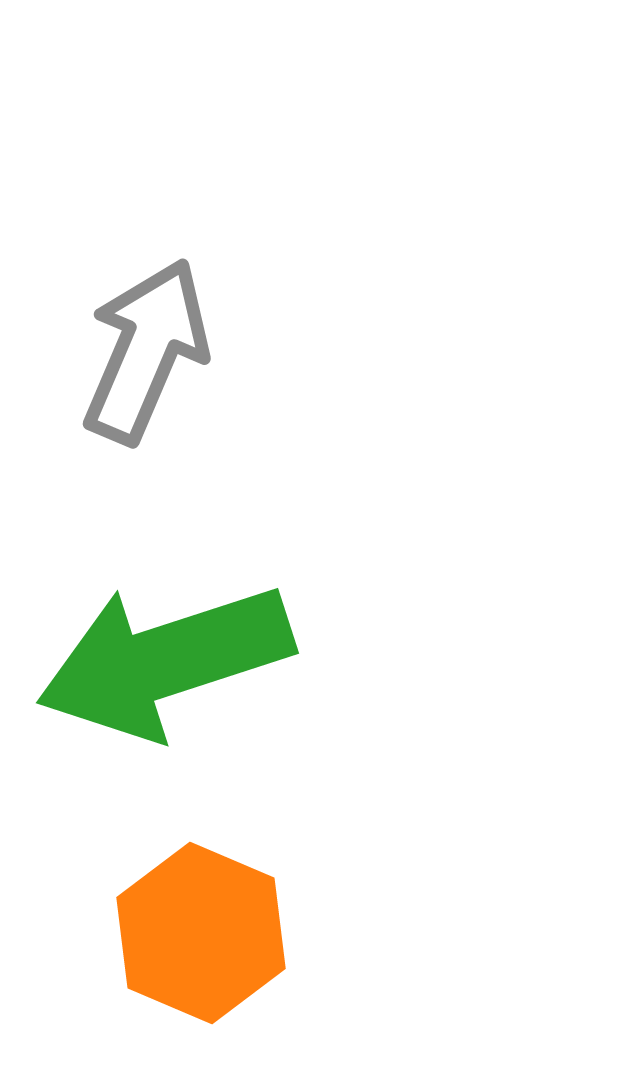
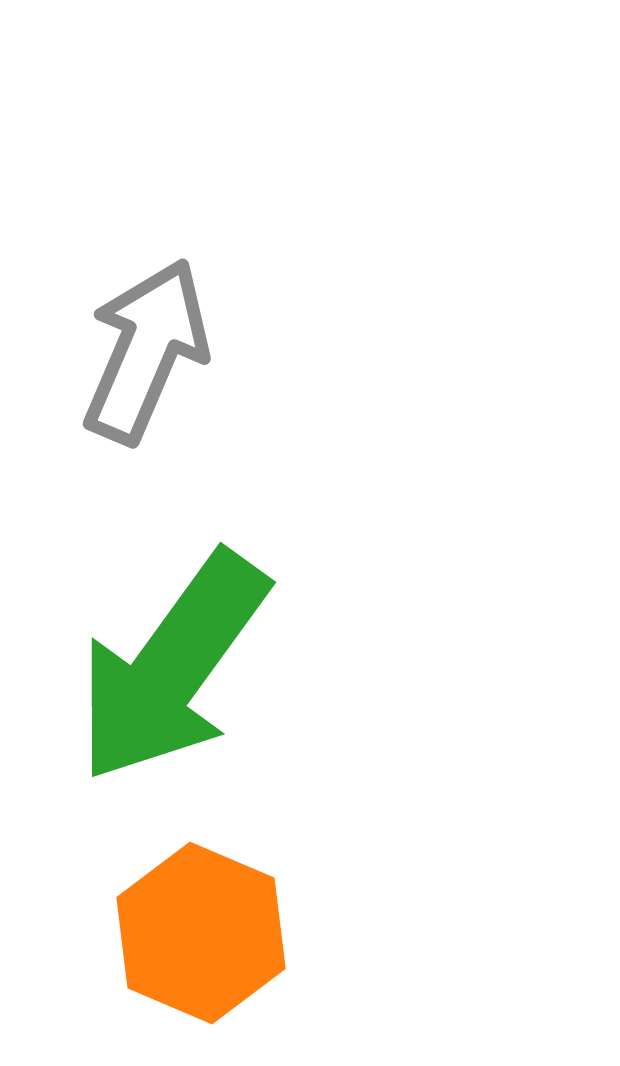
green arrow: moved 7 px right, 6 px down; rotated 36 degrees counterclockwise
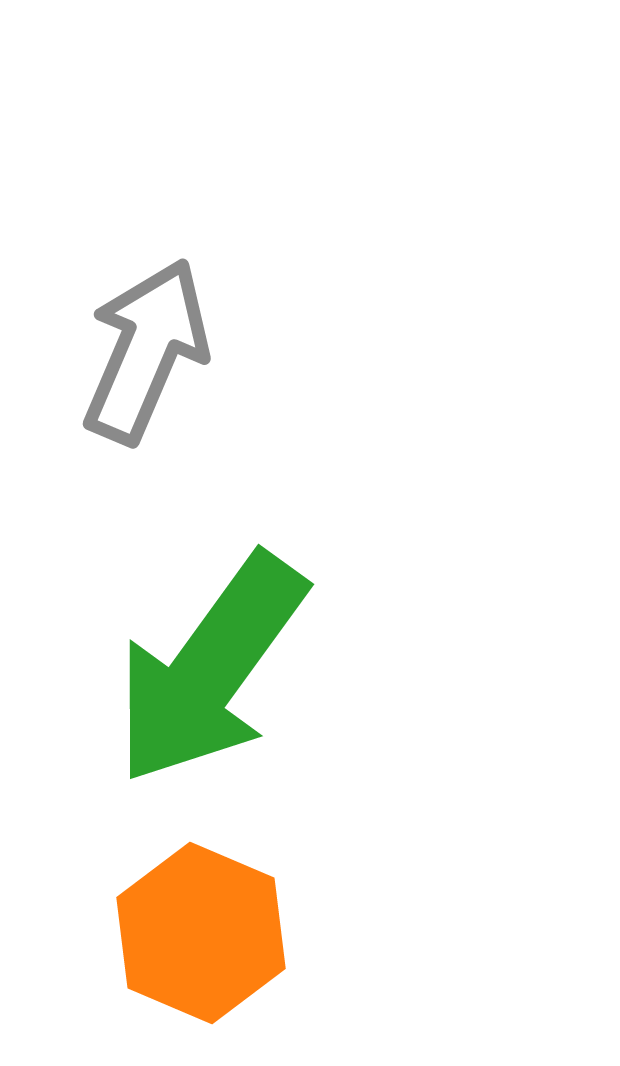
green arrow: moved 38 px right, 2 px down
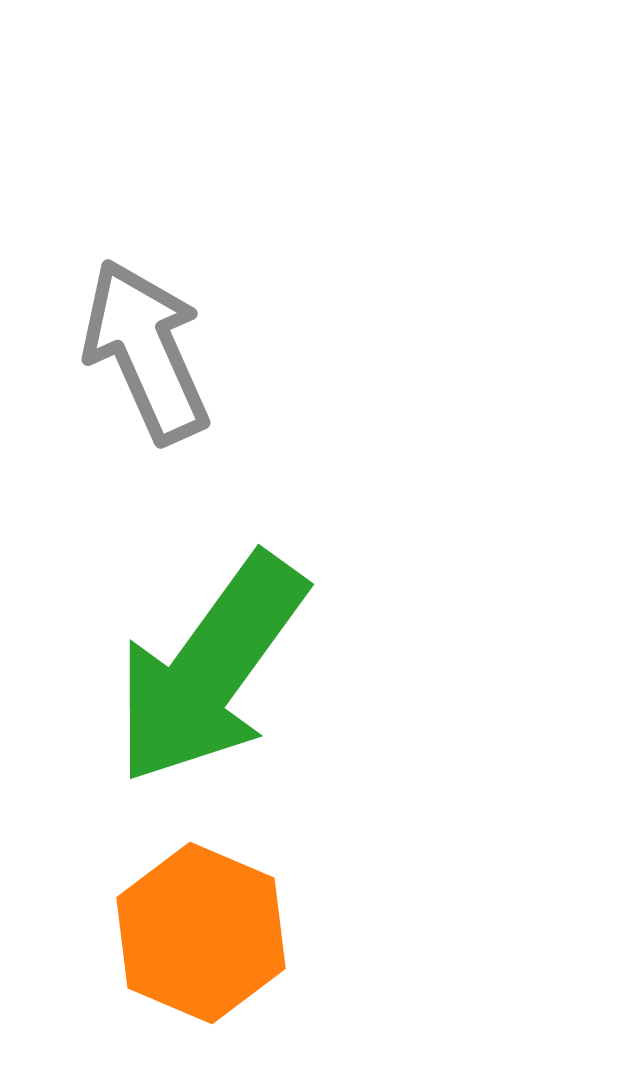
gray arrow: rotated 47 degrees counterclockwise
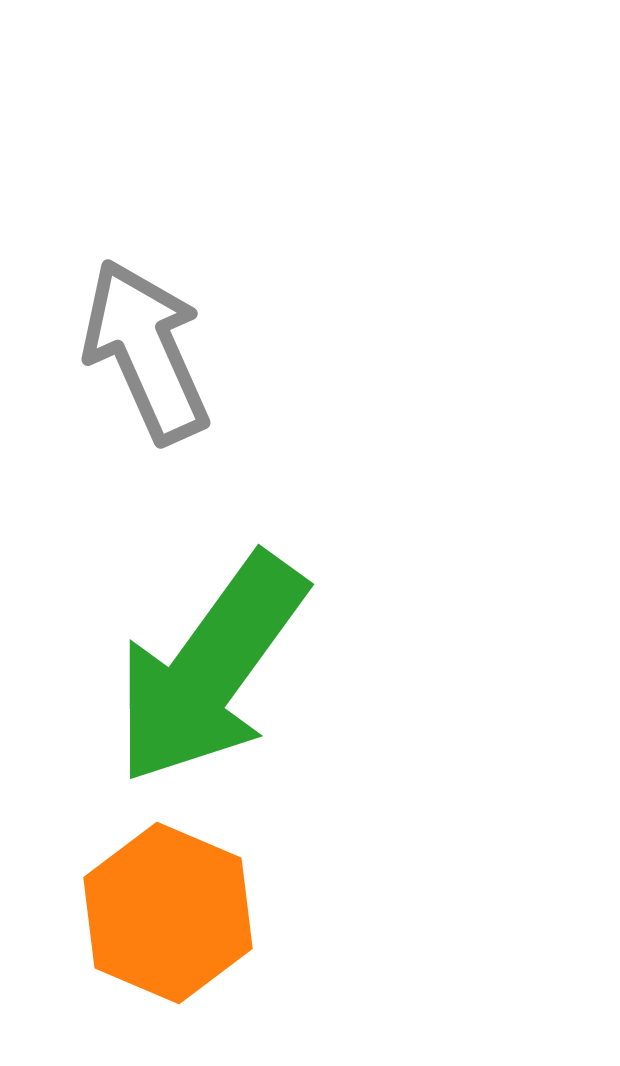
orange hexagon: moved 33 px left, 20 px up
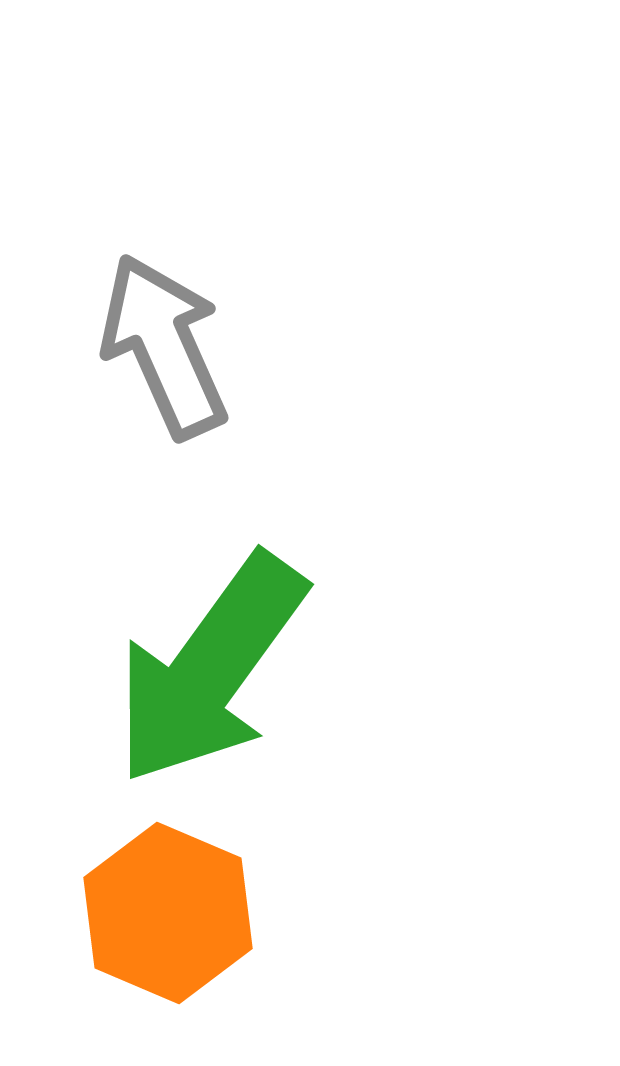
gray arrow: moved 18 px right, 5 px up
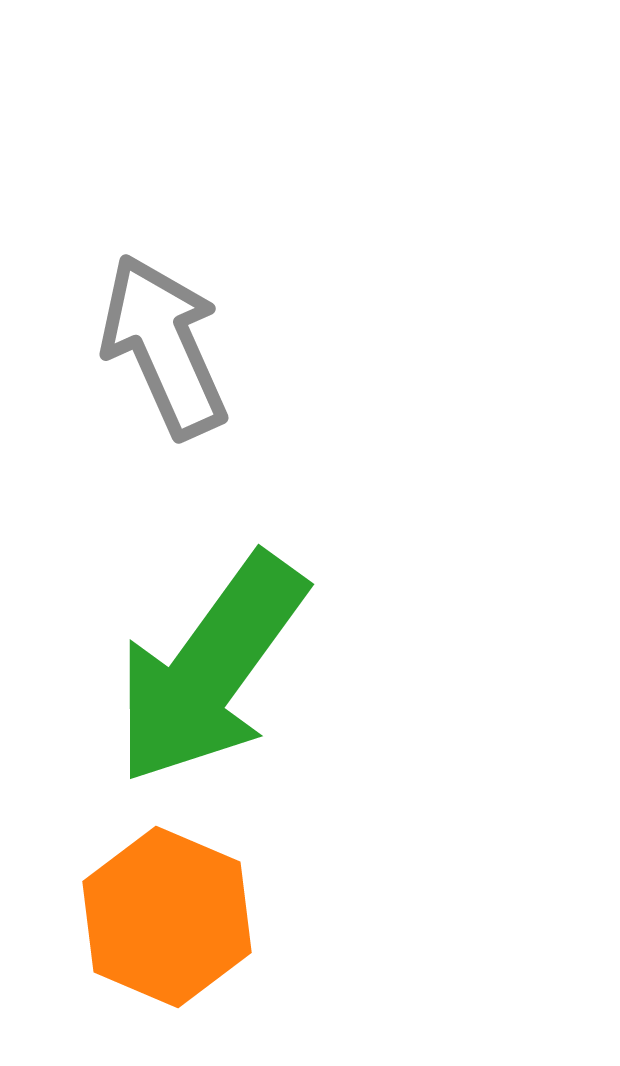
orange hexagon: moved 1 px left, 4 px down
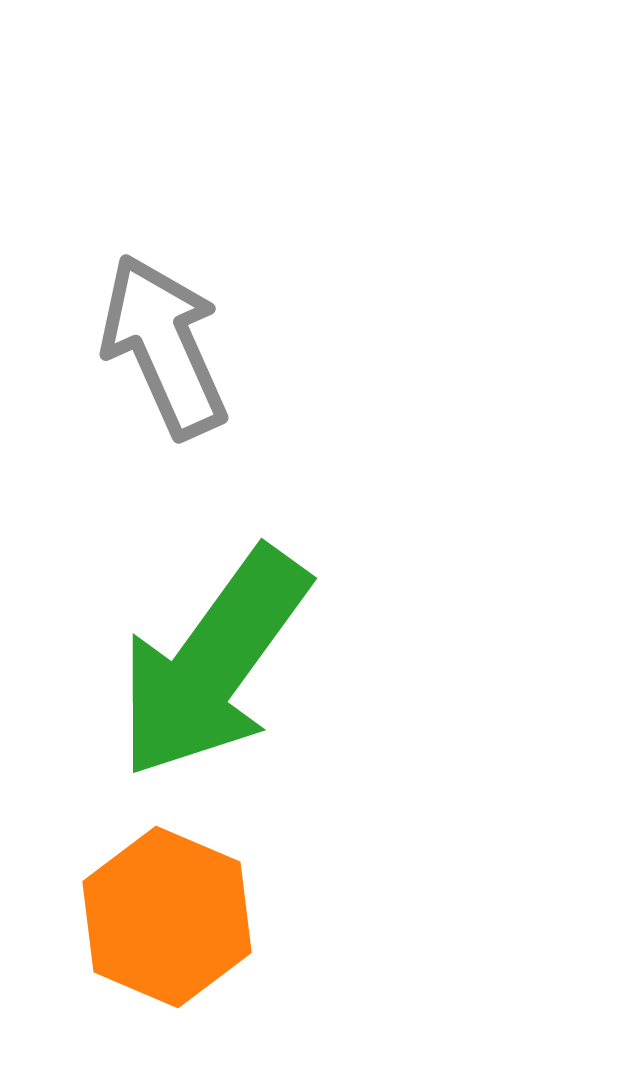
green arrow: moved 3 px right, 6 px up
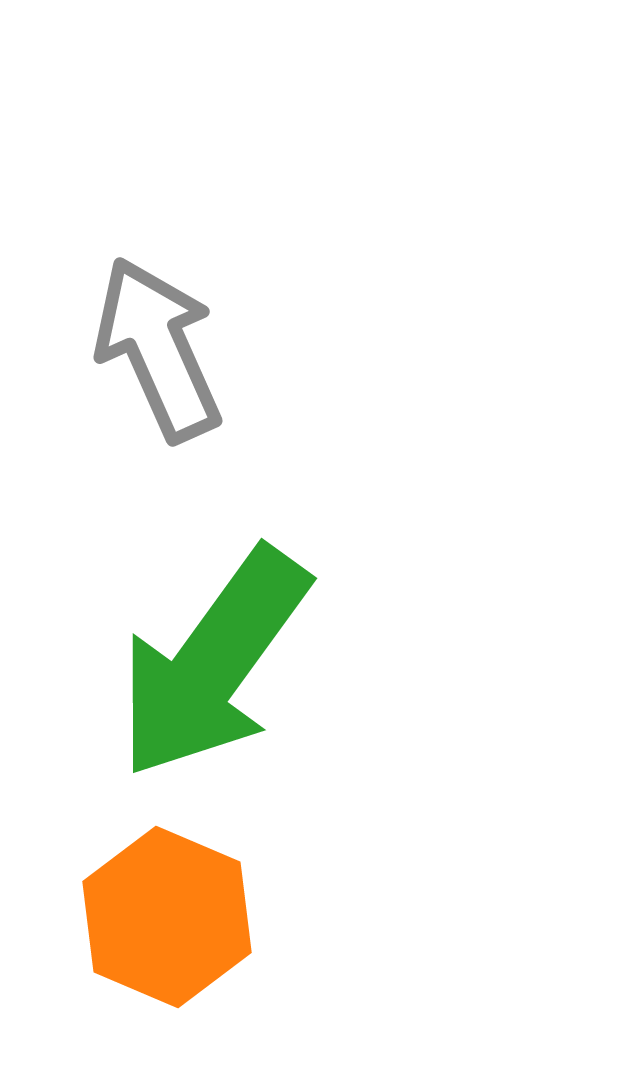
gray arrow: moved 6 px left, 3 px down
